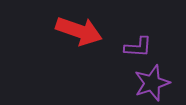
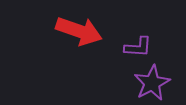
purple star: rotated 9 degrees counterclockwise
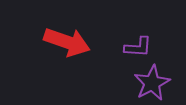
red arrow: moved 12 px left, 11 px down
